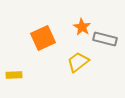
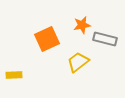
orange star: moved 2 px up; rotated 30 degrees clockwise
orange square: moved 4 px right, 1 px down
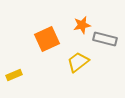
yellow rectangle: rotated 21 degrees counterclockwise
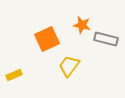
orange star: rotated 24 degrees clockwise
gray rectangle: moved 1 px right
yellow trapezoid: moved 9 px left, 4 px down; rotated 15 degrees counterclockwise
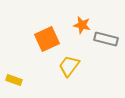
yellow rectangle: moved 5 px down; rotated 42 degrees clockwise
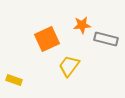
orange star: rotated 18 degrees counterclockwise
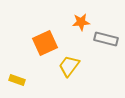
orange star: moved 1 px left, 3 px up
orange square: moved 2 px left, 4 px down
yellow rectangle: moved 3 px right
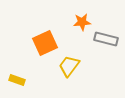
orange star: moved 1 px right
